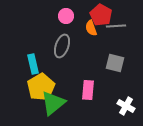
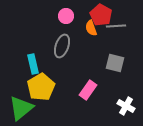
pink rectangle: rotated 30 degrees clockwise
green triangle: moved 32 px left, 5 px down
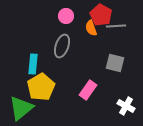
cyan rectangle: rotated 18 degrees clockwise
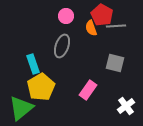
red pentagon: moved 1 px right
cyan rectangle: rotated 24 degrees counterclockwise
white cross: rotated 24 degrees clockwise
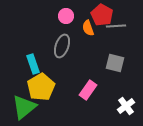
orange semicircle: moved 3 px left
green triangle: moved 3 px right, 1 px up
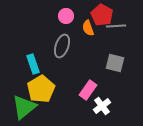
yellow pentagon: moved 2 px down
white cross: moved 24 px left
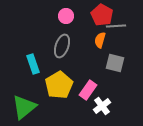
orange semicircle: moved 12 px right, 12 px down; rotated 35 degrees clockwise
yellow pentagon: moved 18 px right, 4 px up
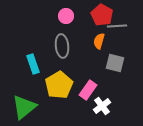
gray line: moved 1 px right
orange semicircle: moved 1 px left, 1 px down
gray ellipse: rotated 25 degrees counterclockwise
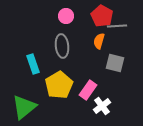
red pentagon: moved 1 px down
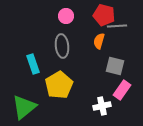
red pentagon: moved 2 px right, 1 px up; rotated 15 degrees counterclockwise
gray square: moved 3 px down
pink rectangle: moved 34 px right
white cross: rotated 24 degrees clockwise
